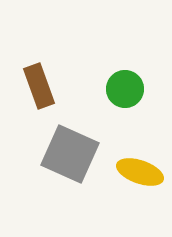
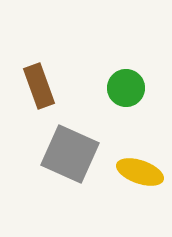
green circle: moved 1 px right, 1 px up
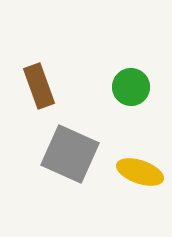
green circle: moved 5 px right, 1 px up
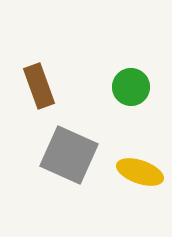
gray square: moved 1 px left, 1 px down
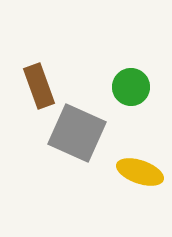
gray square: moved 8 px right, 22 px up
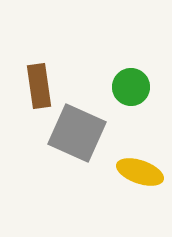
brown rectangle: rotated 12 degrees clockwise
